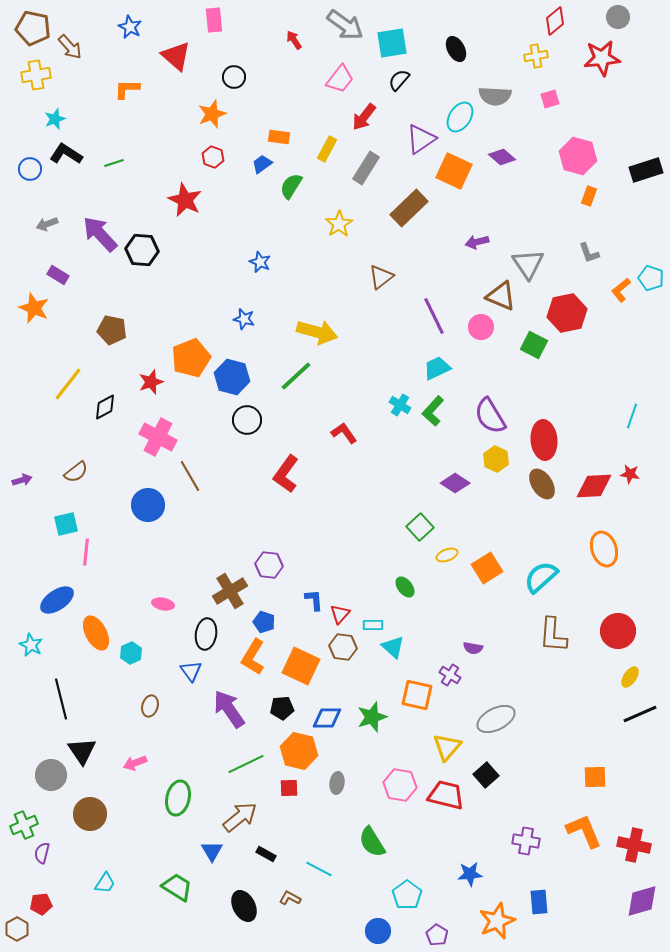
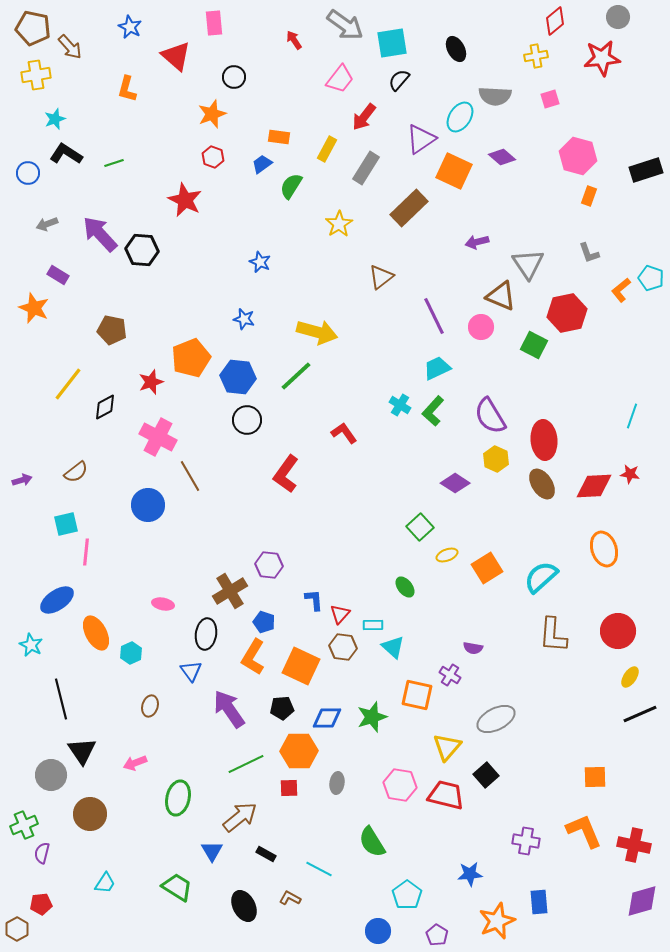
pink rectangle at (214, 20): moved 3 px down
orange L-shape at (127, 89): rotated 76 degrees counterclockwise
blue circle at (30, 169): moved 2 px left, 4 px down
blue hexagon at (232, 377): moved 6 px right; rotated 8 degrees counterclockwise
orange hexagon at (299, 751): rotated 15 degrees counterclockwise
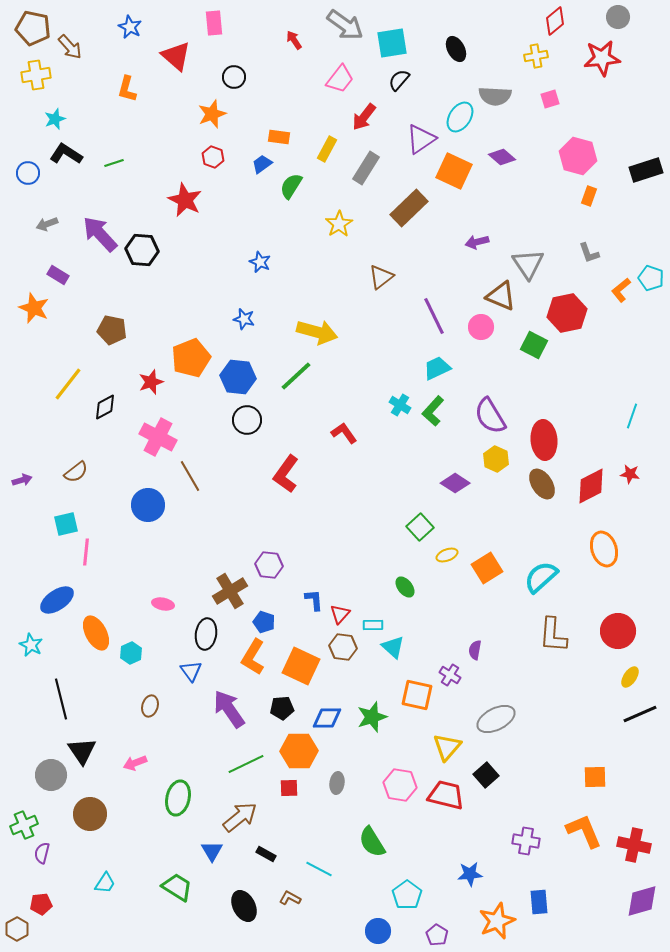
red diamond at (594, 486): moved 3 px left; rotated 24 degrees counterclockwise
purple semicircle at (473, 648): moved 2 px right, 2 px down; rotated 90 degrees clockwise
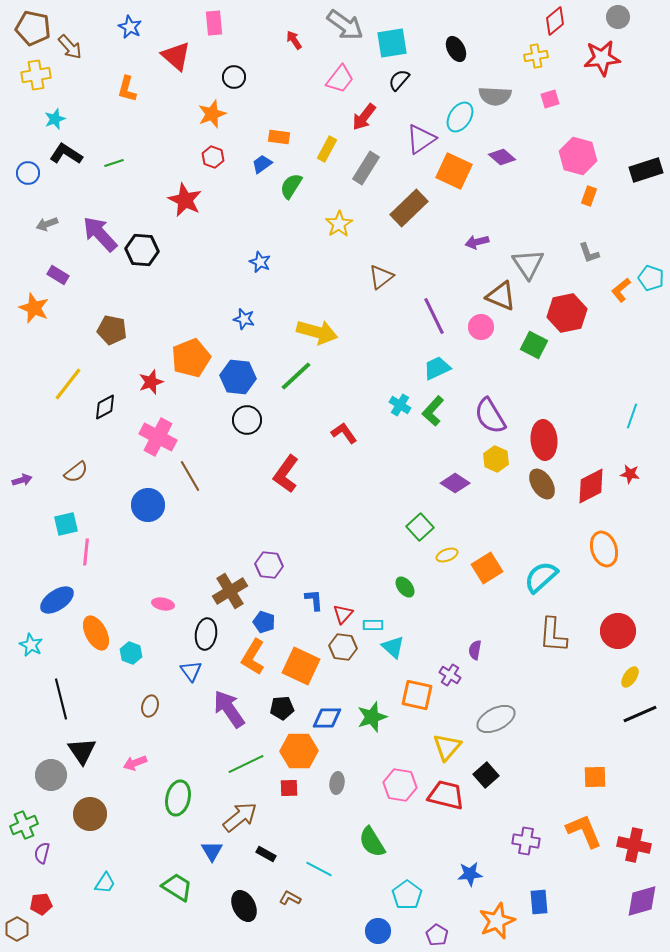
red triangle at (340, 614): moved 3 px right
cyan hexagon at (131, 653): rotated 15 degrees counterclockwise
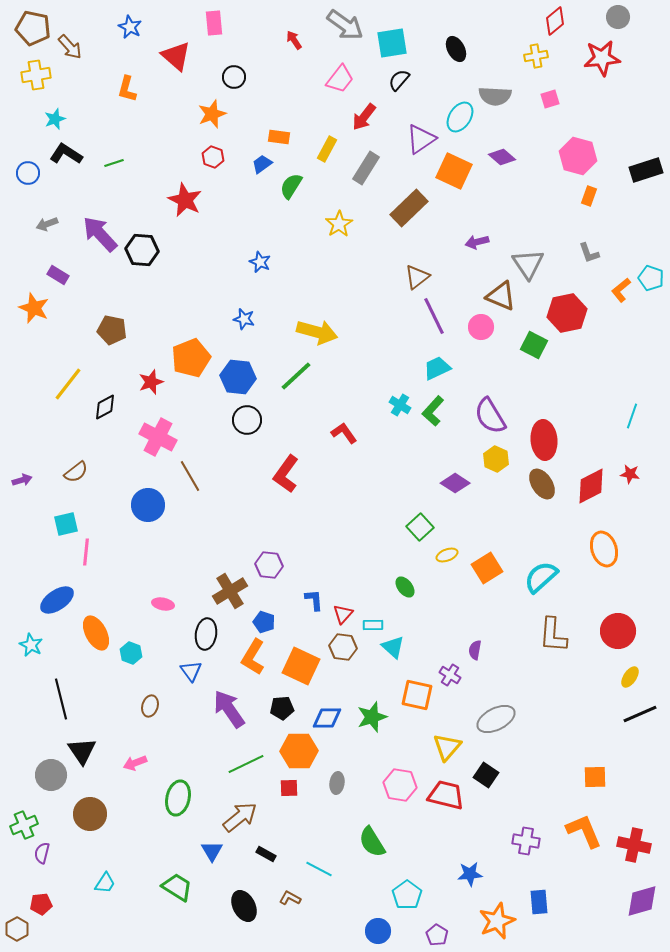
brown triangle at (381, 277): moved 36 px right
black square at (486, 775): rotated 15 degrees counterclockwise
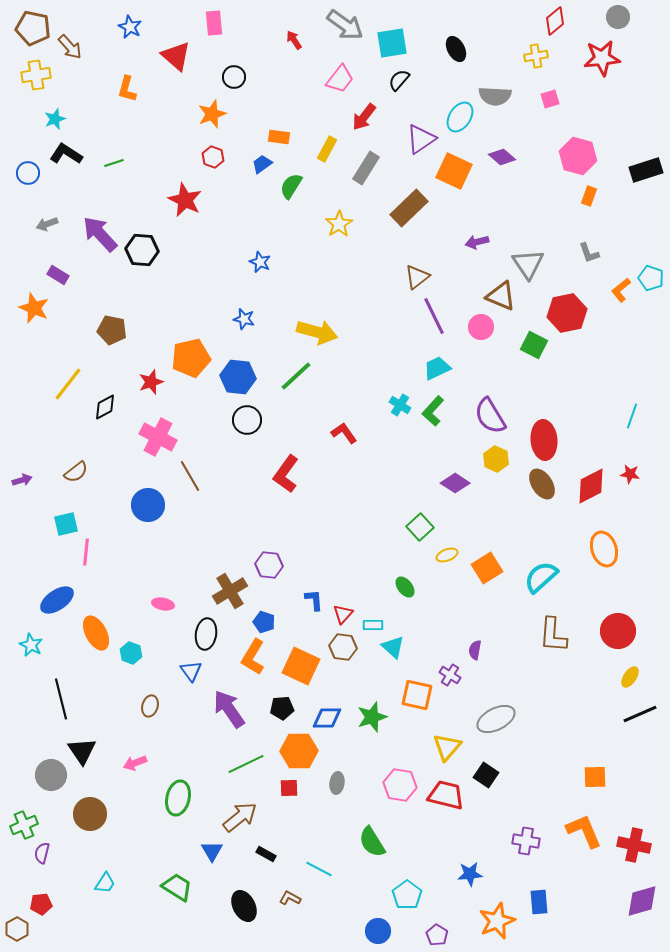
orange pentagon at (191, 358): rotated 9 degrees clockwise
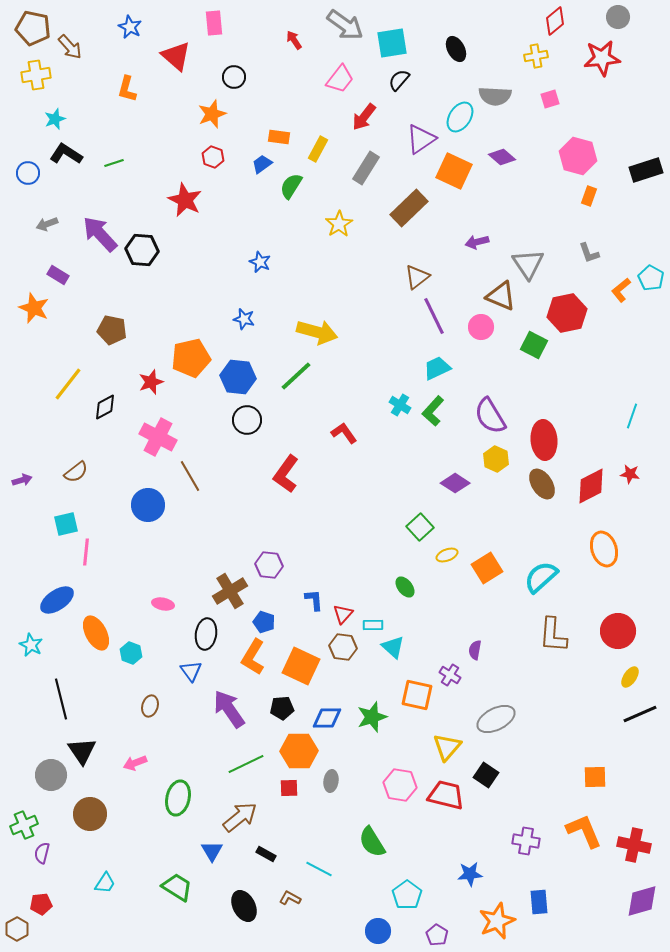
yellow rectangle at (327, 149): moved 9 px left
cyan pentagon at (651, 278): rotated 10 degrees clockwise
gray ellipse at (337, 783): moved 6 px left, 2 px up
